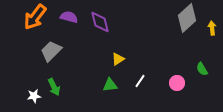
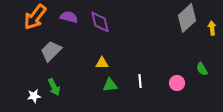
yellow triangle: moved 16 px left, 4 px down; rotated 32 degrees clockwise
white line: rotated 40 degrees counterclockwise
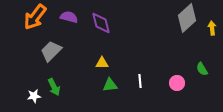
purple diamond: moved 1 px right, 1 px down
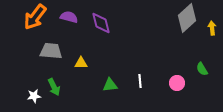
gray trapezoid: rotated 50 degrees clockwise
yellow triangle: moved 21 px left
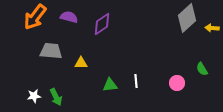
purple diamond: moved 1 px right, 1 px down; rotated 70 degrees clockwise
yellow arrow: rotated 80 degrees counterclockwise
white line: moved 4 px left
green arrow: moved 2 px right, 10 px down
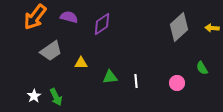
gray diamond: moved 8 px left, 9 px down
gray trapezoid: rotated 140 degrees clockwise
green semicircle: moved 1 px up
green triangle: moved 8 px up
white star: rotated 24 degrees counterclockwise
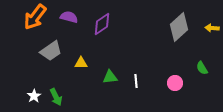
pink circle: moved 2 px left
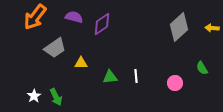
purple semicircle: moved 5 px right
gray trapezoid: moved 4 px right, 3 px up
white line: moved 5 px up
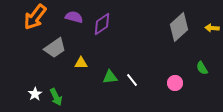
white line: moved 4 px left, 4 px down; rotated 32 degrees counterclockwise
white star: moved 1 px right, 2 px up
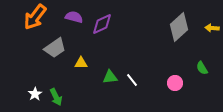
purple diamond: rotated 10 degrees clockwise
